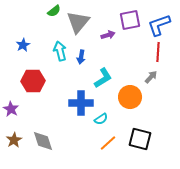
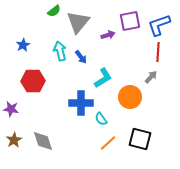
purple square: moved 1 px down
blue arrow: rotated 48 degrees counterclockwise
purple star: rotated 21 degrees counterclockwise
cyan semicircle: rotated 88 degrees clockwise
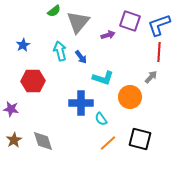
purple square: rotated 30 degrees clockwise
red line: moved 1 px right
cyan L-shape: rotated 50 degrees clockwise
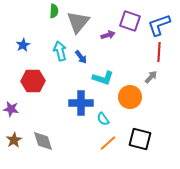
green semicircle: rotated 48 degrees counterclockwise
cyan semicircle: moved 2 px right
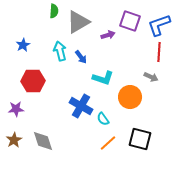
gray triangle: rotated 20 degrees clockwise
gray arrow: rotated 72 degrees clockwise
blue cross: moved 3 px down; rotated 30 degrees clockwise
purple star: moved 5 px right; rotated 14 degrees counterclockwise
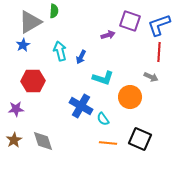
gray triangle: moved 48 px left
blue arrow: rotated 64 degrees clockwise
black square: rotated 10 degrees clockwise
orange line: rotated 48 degrees clockwise
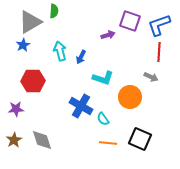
gray diamond: moved 1 px left, 1 px up
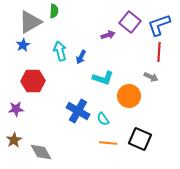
purple square: moved 1 px down; rotated 20 degrees clockwise
orange circle: moved 1 px left, 1 px up
blue cross: moved 3 px left, 5 px down
gray diamond: moved 1 px left, 12 px down; rotated 10 degrees counterclockwise
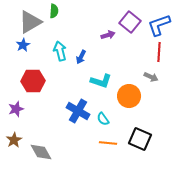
cyan L-shape: moved 2 px left, 3 px down
purple star: rotated 14 degrees counterclockwise
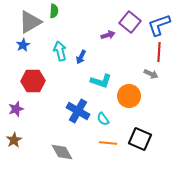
gray arrow: moved 3 px up
gray diamond: moved 21 px right
